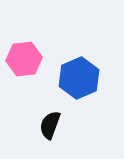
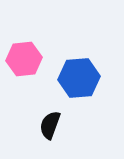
blue hexagon: rotated 18 degrees clockwise
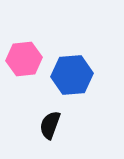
blue hexagon: moved 7 px left, 3 px up
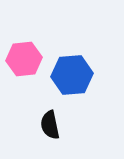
black semicircle: rotated 32 degrees counterclockwise
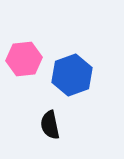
blue hexagon: rotated 15 degrees counterclockwise
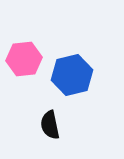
blue hexagon: rotated 6 degrees clockwise
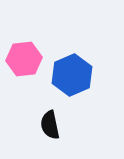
blue hexagon: rotated 9 degrees counterclockwise
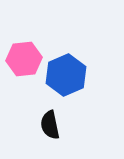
blue hexagon: moved 6 px left
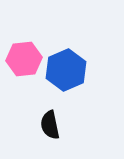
blue hexagon: moved 5 px up
